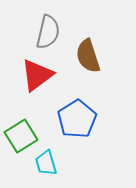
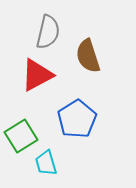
red triangle: rotated 9 degrees clockwise
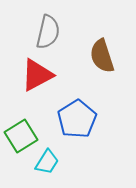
brown semicircle: moved 14 px right
cyan trapezoid: moved 1 px right, 1 px up; rotated 132 degrees counterclockwise
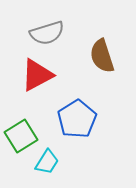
gray semicircle: moved 1 px left, 1 px down; rotated 60 degrees clockwise
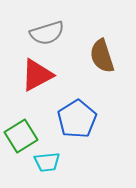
cyan trapezoid: rotated 52 degrees clockwise
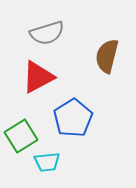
brown semicircle: moved 5 px right; rotated 32 degrees clockwise
red triangle: moved 1 px right, 2 px down
blue pentagon: moved 4 px left, 1 px up
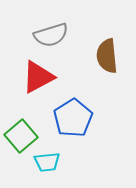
gray semicircle: moved 4 px right, 2 px down
brown semicircle: rotated 20 degrees counterclockwise
green square: rotated 8 degrees counterclockwise
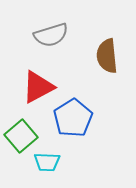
red triangle: moved 10 px down
cyan trapezoid: rotated 8 degrees clockwise
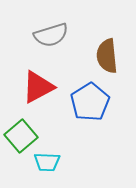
blue pentagon: moved 17 px right, 16 px up
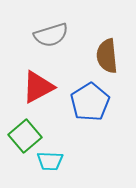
green square: moved 4 px right
cyan trapezoid: moved 3 px right, 1 px up
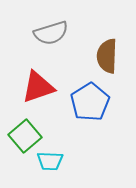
gray semicircle: moved 2 px up
brown semicircle: rotated 8 degrees clockwise
red triangle: rotated 9 degrees clockwise
